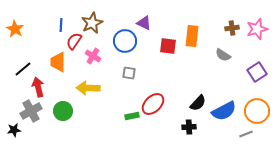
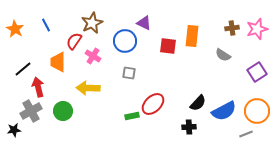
blue line: moved 15 px left; rotated 32 degrees counterclockwise
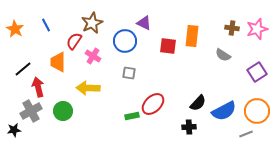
brown cross: rotated 16 degrees clockwise
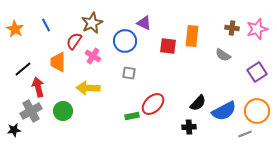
gray line: moved 1 px left
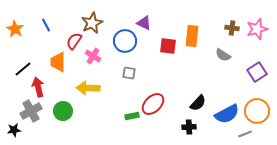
blue semicircle: moved 3 px right, 3 px down
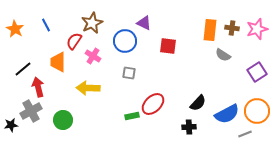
orange rectangle: moved 18 px right, 6 px up
green circle: moved 9 px down
black star: moved 3 px left, 5 px up
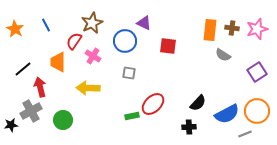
red arrow: moved 2 px right
